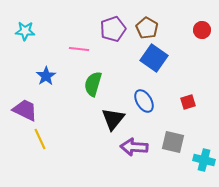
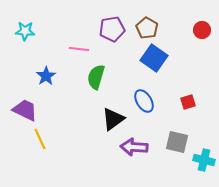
purple pentagon: moved 1 px left; rotated 10 degrees clockwise
green semicircle: moved 3 px right, 7 px up
black triangle: rotated 15 degrees clockwise
gray square: moved 4 px right
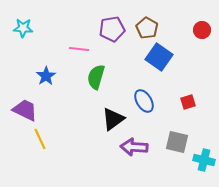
cyan star: moved 2 px left, 3 px up
blue square: moved 5 px right, 1 px up
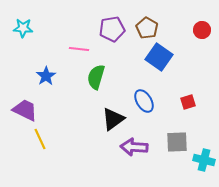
gray square: rotated 15 degrees counterclockwise
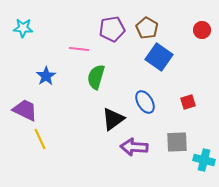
blue ellipse: moved 1 px right, 1 px down
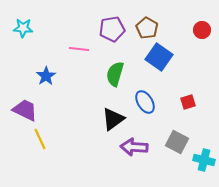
green semicircle: moved 19 px right, 3 px up
gray square: rotated 30 degrees clockwise
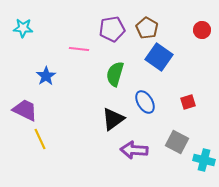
purple arrow: moved 3 px down
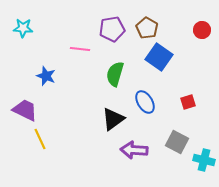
pink line: moved 1 px right
blue star: rotated 18 degrees counterclockwise
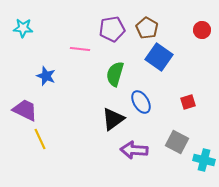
blue ellipse: moved 4 px left
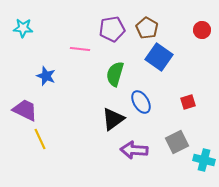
gray square: rotated 35 degrees clockwise
